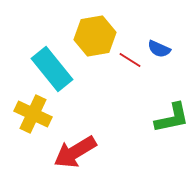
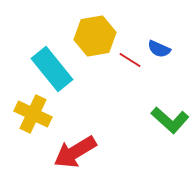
green L-shape: moved 2 px left, 2 px down; rotated 54 degrees clockwise
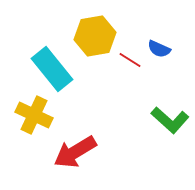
yellow cross: moved 1 px right, 1 px down
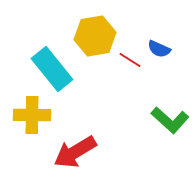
yellow cross: moved 2 px left; rotated 24 degrees counterclockwise
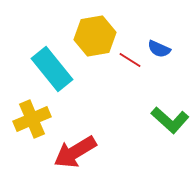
yellow cross: moved 4 px down; rotated 24 degrees counterclockwise
